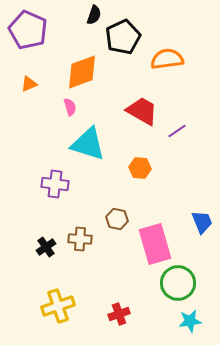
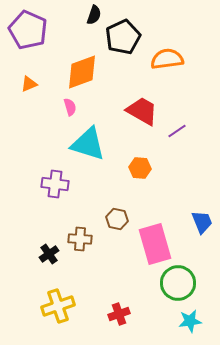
black cross: moved 3 px right, 7 px down
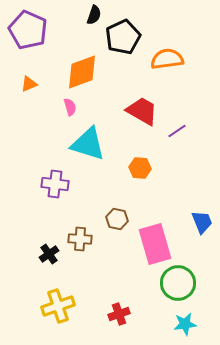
cyan star: moved 5 px left, 3 px down
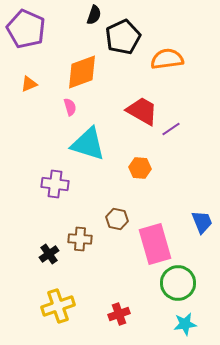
purple pentagon: moved 2 px left, 1 px up
purple line: moved 6 px left, 2 px up
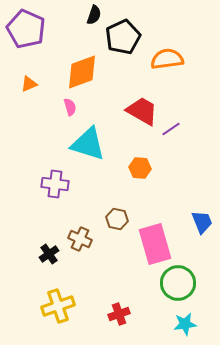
brown cross: rotated 20 degrees clockwise
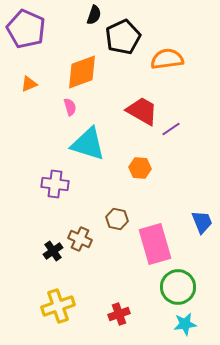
black cross: moved 4 px right, 3 px up
green circle: moved 4 px down
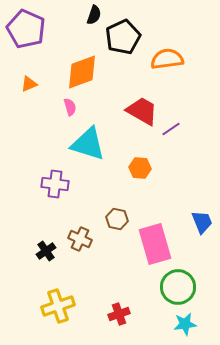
black cross: moved 7 px left
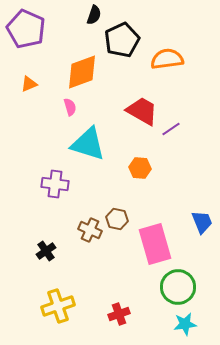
black pentagon: moved 1 px left, 3 px down
brown cross: moved 10 px right, 9 px up
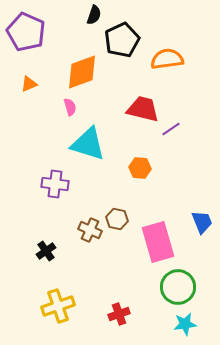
purple pentagon: moved 3 px down
red trapezoid: moved 1 px right, 2 px up; rotated 16 degrees counterclockwise
pink rectangle: moved 3 px right, 2 px up
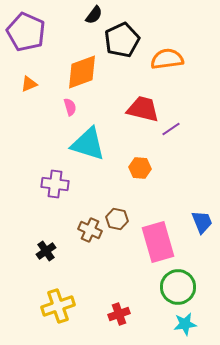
black semicircle: rotated 18 degrees clockwise
